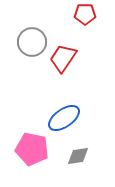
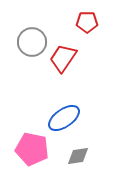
red pentagon: moved 2 px right, 8 px down
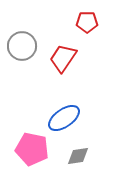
gray circle: moved 10 px left, 4 px down
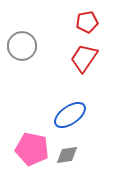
red pentagon: rotated 10 degrees counterclockwise
red trapezoid: moved 21 px right
blue ellipse: moved 6 px right, 3 px up
gray diamond: moved 11 px left, 1 px up
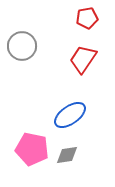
red pentagon: moved 4 px up
red trapezoid: moved 1 px left, 1 px down
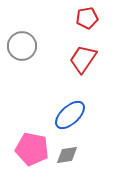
blue ellipse: rotated 8 degrees counterclockwise
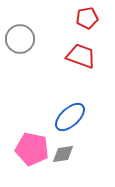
gray circle: moved 2 px left, 7 px up
red trapezoid: moved 2 px left, 3 px up; rotated 76 degrees clockwise
blue ellipse: moved 2 px down
gray diamond: moved 4 px left, 1 px up
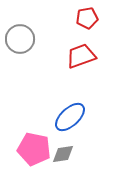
red trapezoid: rotated 40 degrees counterclockwise
pink pentagon: moved 2 px right
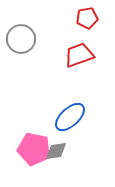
gray circle: moved 1 px right
red trapezoid: moved 2 px left, 1 px up
gray diamond: moved 7 px left, 3 px up
